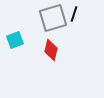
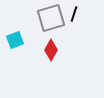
gray square: moved 2 px left
red diamond: rotated 15 degrees clockwise
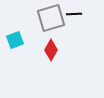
black line: rotated 70 degrees clockwise
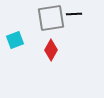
gray square: rotated 8 degrees clockwise
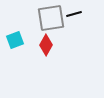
black line: rotated 14 degrees counterclockwise
red diamond: moved 5 px left, 5 px up
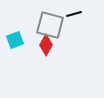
gray square: moved 1 px left, 7 px down; rotated 24 degrees clockwise
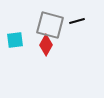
black line: moved 3 px right, 7 px down
cyan square: rotated 12 degrees clockwise
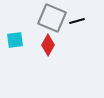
gray square: moved 2 px right, 7 px up; rotated 8 degrees clockwise
red diamond: moved 2 px right
